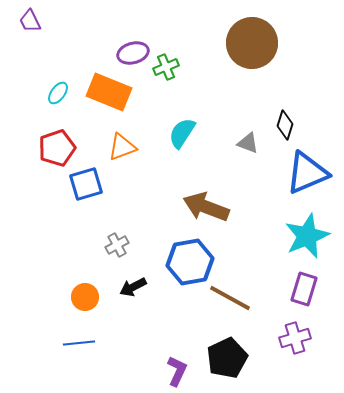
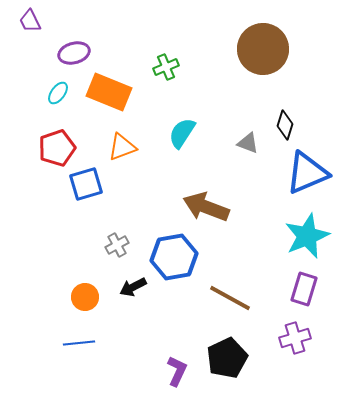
brown circle: moved 11 px right, 6 px down
purple ellipse: moved 59 px left
blue hexagon: moved 16 px left, 5 px up
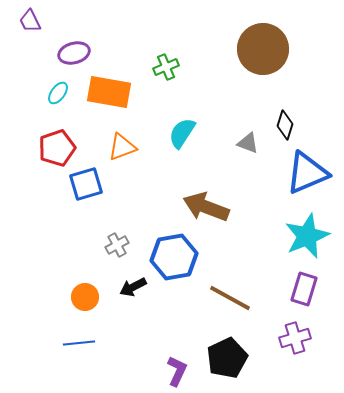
orange rectangle: rotated 12 degrees counterclockwise
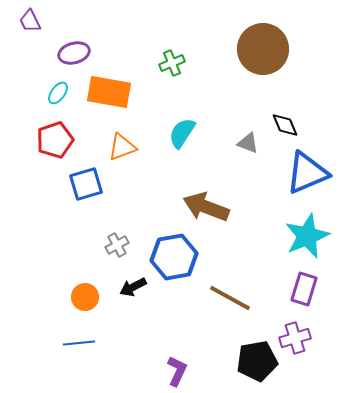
green cross: moved 6 px right, 4 px up
black diamond: rotated 40 degrees counterclockwise
red pentagon: moved 2 px left, 8 px up
black pentagon: moved 30 px right, 3 px down; rotated 15 degrees clockwise
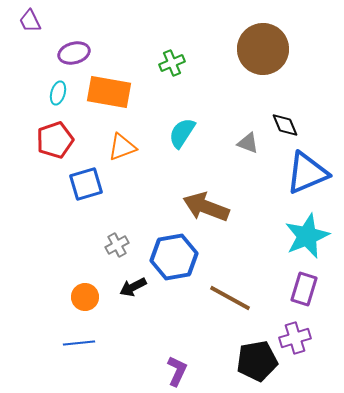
cyan ellipse: rotated 20 degrees counterclockwise
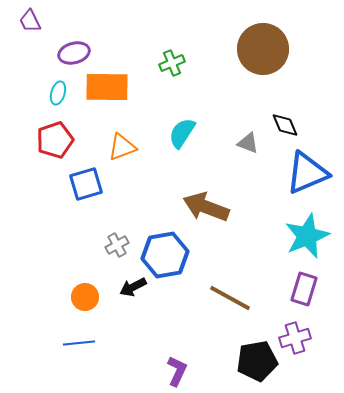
orange rectangle: moved 2 px left, 5 px up; rotated 9 degrees counterclockwise
blue hexagon: moved 9 px left, 2 px up
